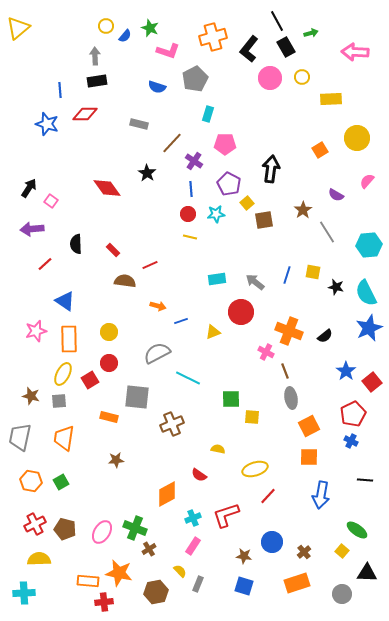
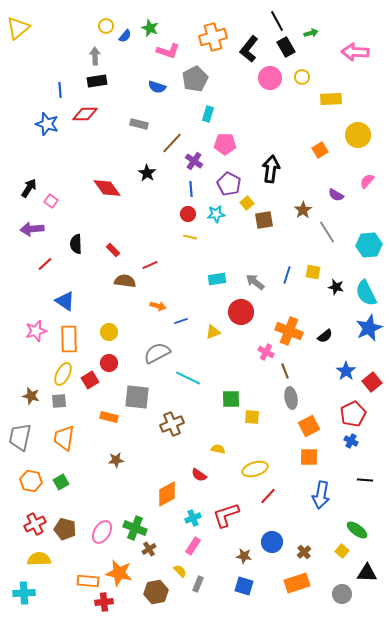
yellow circle at (357, 138): moved 1 px right, 3 px up
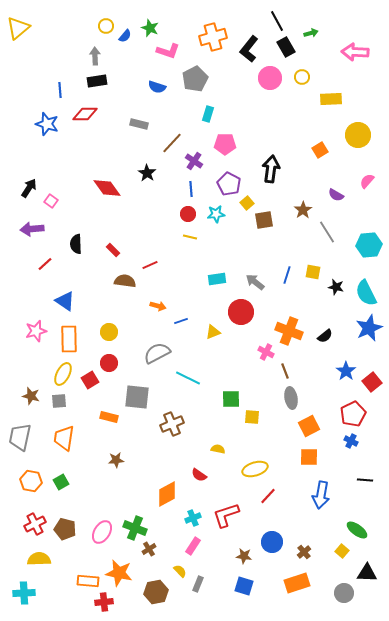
gray circle at (342, 594): moved 2 px right, 1 px up
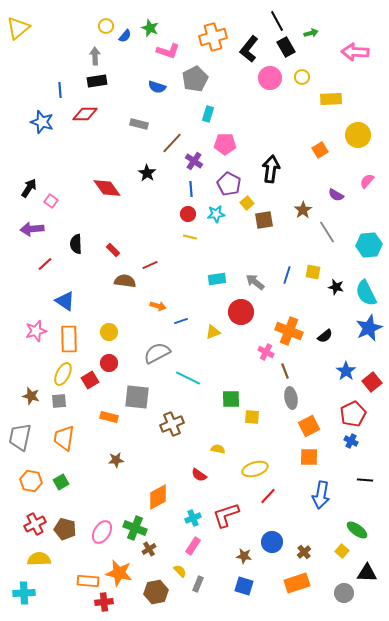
blue star at (47, 124): moved 5 px left, 2 px up
orange diamond at (167, 494): moved 9 px left, 3 px down
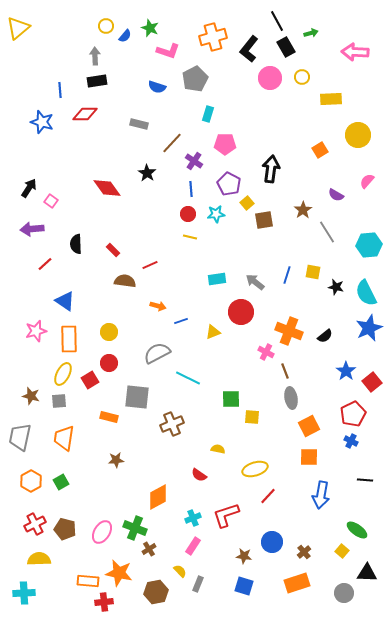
orange hexagon at (31, 481): rotated 20 degrees clockwise
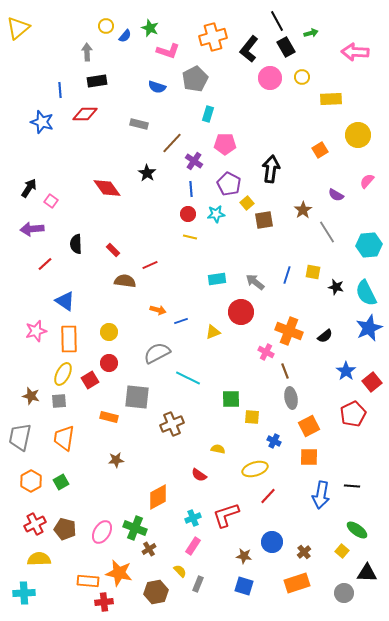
gray arrow at (95, 56): moved 8 px left, 4 px up
orange arrow at (158, 306): moved 4 px down
blue cross at (351, 441): moved 77 px left
black line at (365, 480): moved 13 px left, 6 px down
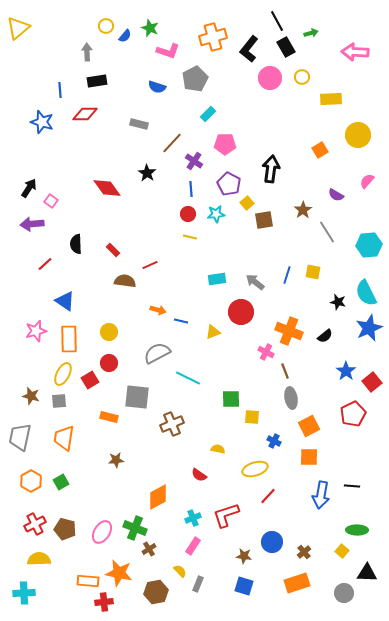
cyan rectangle at (208, 114): rotated 28 degrees clockwise
purple arrow at (32, 229): moved 5 px up
black star at (336, 287): moved 2 px right, 15 px down
blue line at (181, 321): rotated 32 degrees clockwise
green ellipse at (357, 530): rotated 35 degrees counterclockwise
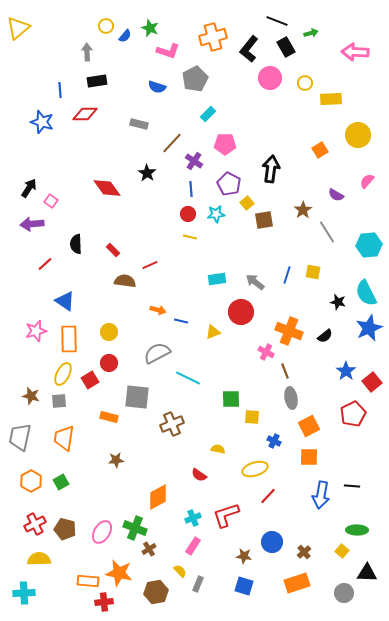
black line at (277, 21): rotated 40 degrees counterclockwise
yellow circle at (302, 77): moved 3 px right, 6 px down
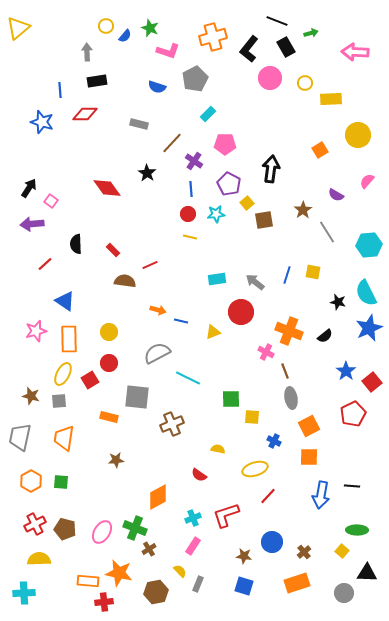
green square at (61, 482): rotated 35 degrees clockwise
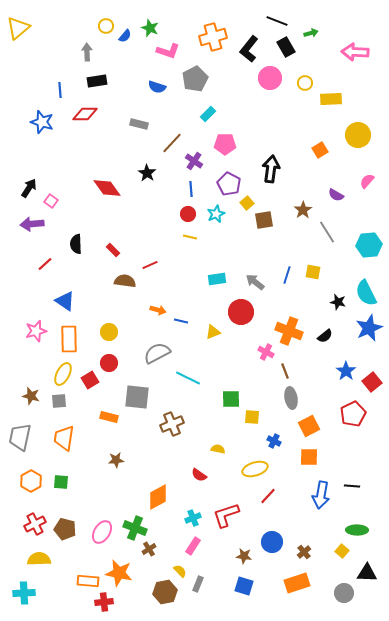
cyan star at (216, 214): rotated 18 degrees counterclockwise
brown hexagon at (156, 592): moved 9 px right
